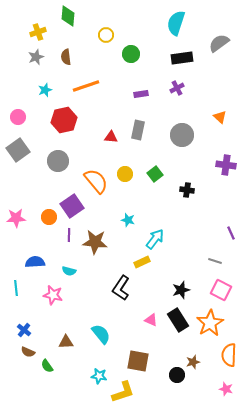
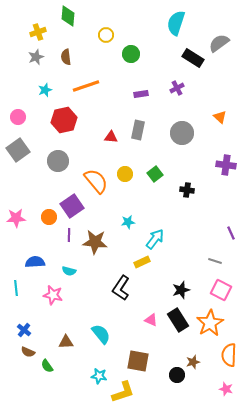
black rectangle at (182, 58): moved 11 px right; rotated 40 degrees clockwise
gray circle at (182, 135): moved 2 px up
cyan star at (128, 220): moved 2 px down; rotated 24 degrees counterclockwise
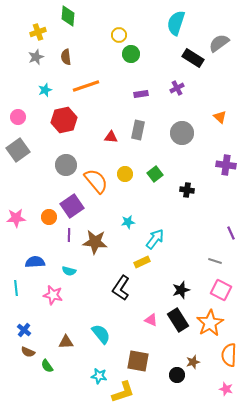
yellow circle at (106, 35): moved 13 px right
gray circle at (58, 161): moved 8 px right, 4 px down
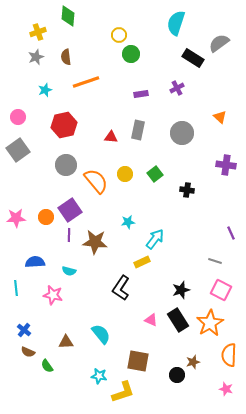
orange line at (86, 86): moved 4 px up
red hexagon at (64, 120): moved 5 px down
purple square at (72, 206): moved 2 px left, 4 px down
orange circle at (49, 217): moved 3 px left
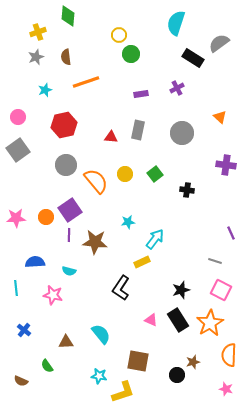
brown semicircle at (28, 352): moved 7 px left, 29 px down
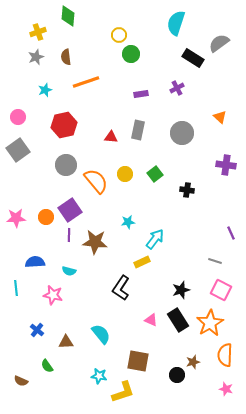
blue cross at (24, 330): moved 13 px right
orange semicircle at (229, 355): moved 4 px left
